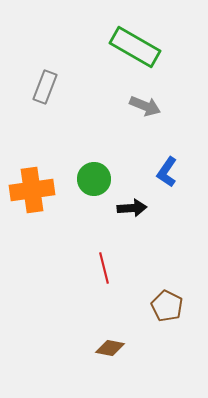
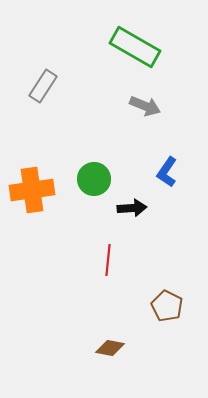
gray rectangle: moved 2 px left, 1 px up; rotated 12 degrees clockwise
red line: moved 4 px right, 8 px up; rotated 20 degrees clockwise
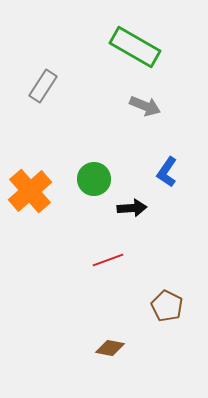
orange cross: moved 2 px left, 1 px down; rotated 33 degrees counterclockwise
red line: rotated 64 degrees clockwise
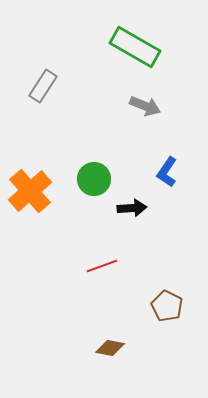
red line: moved 6 px left, 6 px down
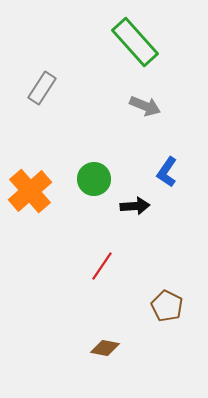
green rectangle: moved 5 px up; rotated 18 degrees clockwise
gray rectangle: moved 1 px left, 2 px down
black arrow: moved 3 px right, 2 px up
red line: rotated 36 degrees counterclockwise
brown diamond: moved 5 px left
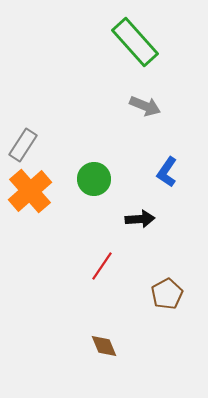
gray rectangle: moved 19 px left, 57 px down
black arrow: moved 5 px right, 13 px down
brown pentagon: moved 12 px up; rotated 16 degrees clockwise
brown diamond: moved 1 px left, 2 px up; rotated 56 degrees clockwise
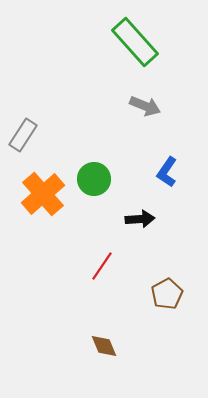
gray rectangle: moved 10 px up
orange cross: moved 13 px right, 3 px down
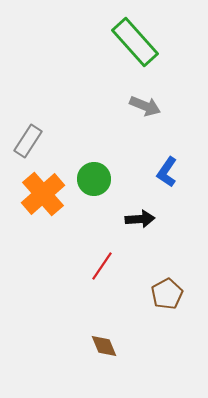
gray rectangle: moved 5 px right, 6 px down
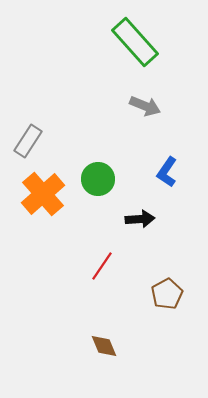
green circle: moved 4 px right
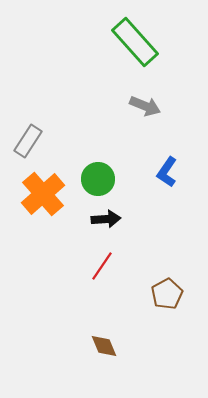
black arrow: moved 34 px left
